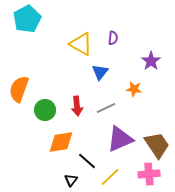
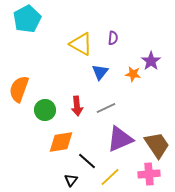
orange star: moved 1 px left, 15 px up
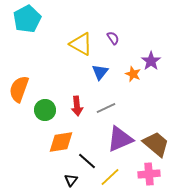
purple semicircle: rotated 40 degrees counterclockwise
orange star: rotated 14 degrees clockwise
brown trapezoid: moved 1 px left, 1 px up; rotated 16 degrees counterclockwise
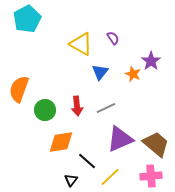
pink cross: moved 2 px right, 2 px down
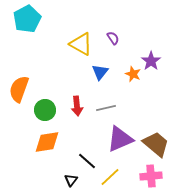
gray line: rotated 12 degrees clockwise
orange diamond: moved 14 px left
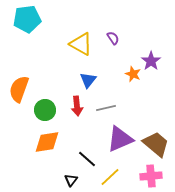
cyan pentagon: rotated 20 degrees clockwise
blue triangle: moved 12 px left, 8 px down
black line: moved 2 px up
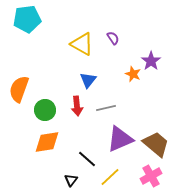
yellow triangle: moved 1 px right
pink cross: rotated 25 degrees counterclockwise
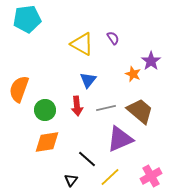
brown trapezoid: moved 16 px left, 33 px up
